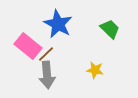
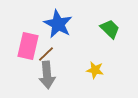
pink rectangle: rotated 64 degrees clockwise
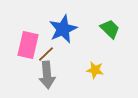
blue star: moved 5 px right, 5 px down; rotated 20 degrees clockwise
pink rectangle: moved 1 px up
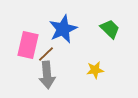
yellow star: rotated 18 degrees counterclockwise
